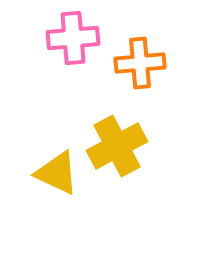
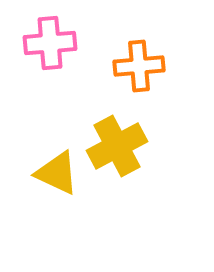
pink cross: moved 23 px left, 5 px down
orange cross: moved 1 px left, 3 px down
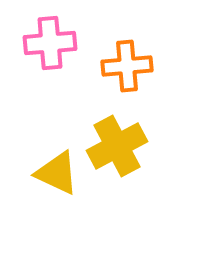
orange cross: moved 12 px left
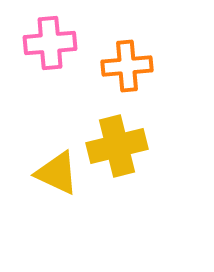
yellow cross: rotated 14 degrees clockwise
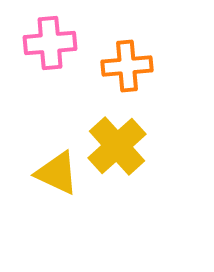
yellow cross: rotated 28 degrees counterclockwise
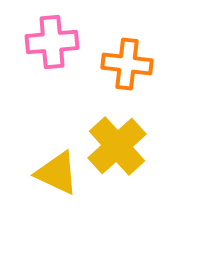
pink cross: moved 2 px right, 1 px up
orange cross: moved 2 px up; rotated 12 degrees clockwise
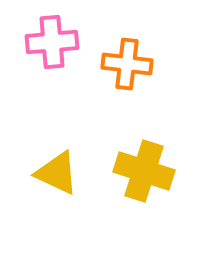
yellow cross: moved 27 px right, 25 px down; rotated 30 degrees counterclockwise
